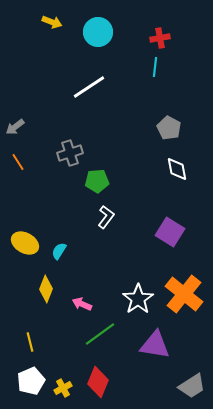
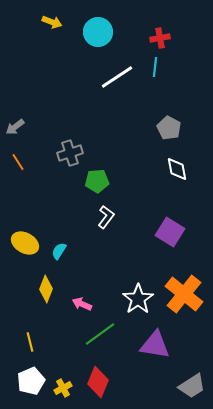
white line: moved 28 px right, 10 px up
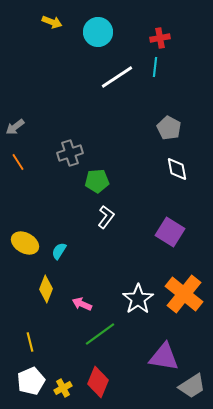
purple triangle: moved 9 px right, 12 px down
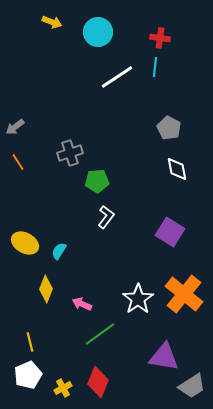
red cross: rotated 18 degrees clockwise
white pentagon: moved 3 px left, 6 px up
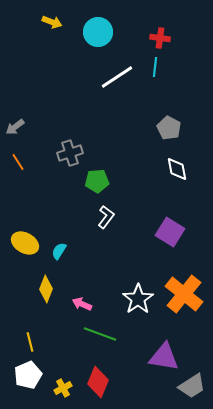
green line: rotated 56 degrees clockwise
